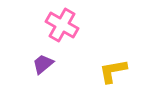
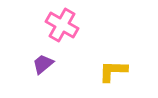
yellow L-shape: rotated 12 degrees clockwise
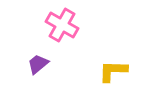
purple trapezoid: moved 5 px left
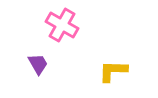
purple trapezoid: rotated 100 degrees clockwise
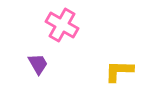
yellow L-shape: moved 6 px right
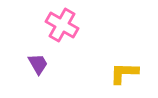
yellow L-shape: moved 5 px right, 2 px down
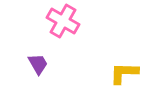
pink cross: moved 1 px right, 4 px up
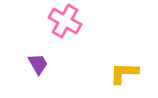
pink cross: moved 2 px right
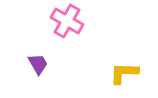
pink cross: moved 2 px right
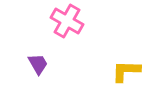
yellow L-shape: moved 2 px right, 2 px up
